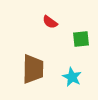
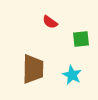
cyan star: moved 2 px up
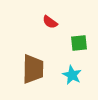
green square: moved 2 px left, 4 px down
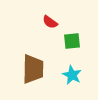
green square: moved 7 px left, 2 px up
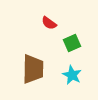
red semicircle: moved 1 px left, 1 px down
green square: moved 2 px down; rotated 18 degrees counterclockwise
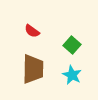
red semicircle: moved 17 px left, 8 px down
green square: moved 2 px down; rotated 24 degrees counterclockwise
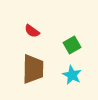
green square: rotated 18 degrees clockwise
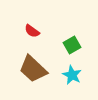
brown trapezoid: rotated 132 degrees clockwise
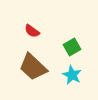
green square: moved 2 px down
brown trapezoid: moved 2 px up
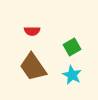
red semicircle: rotated 35 degrees counterclockwise
brown trapezoid: rotated 12 degrees clockwise
